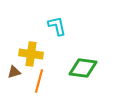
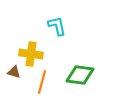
green diamond: moved 3 px left, 7 px down
brown triangle: rotated 32 degrees clockwise
orange line: moved 3 px right, 1 px down
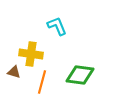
cyan L-shape: rotated 10 degrees counterclockwise
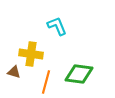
green diamond: moved 1 px left, 1 px up
orange line: moved 4 px right
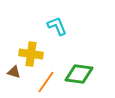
orange line: rotated 20 degrees clockwise
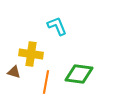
orange line: rotated 25 degrees counterclockwise
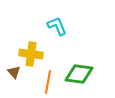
brown triangle: rotated 32 degrees clockwise
orange line: moved 2 px right
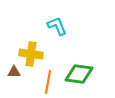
brown triangle: rotated 48 degrees counterclockwise
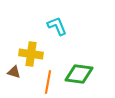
brown triangle: rotated 16 degrees clockwise
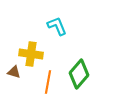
green diamond: rotated 56 degrees counterclockwise
